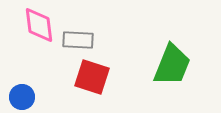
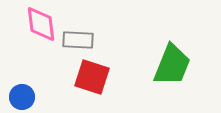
pink diamond: moved 2 px right, 1 px up
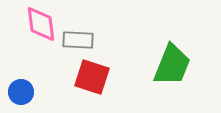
blue circle: moved 1 px left, 5 px up
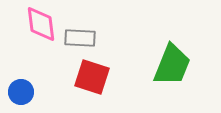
gray rectangle: moved 2 px right, 2 px up
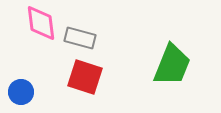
pink diamond: moved 1 px up
gray rectangle: rotated 12 degrees clockwise
red square: moved 7 px left
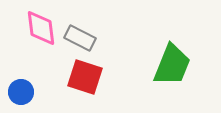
pink diamond: moved 5 px down
gray rectangle: rotated 12 degrees clockwise
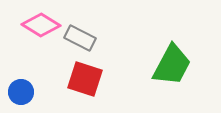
pink diamond: moved 3 px up; rotated 51 degrees counterclockwise
green trapezoid: rotated 6 degrees clockwise
red square: moved 2 px down
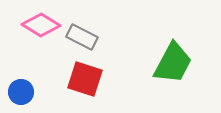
gray rectangle: moved 2 px right, 1 px up
green trapezoid: moved 1 px right, 2 px up
